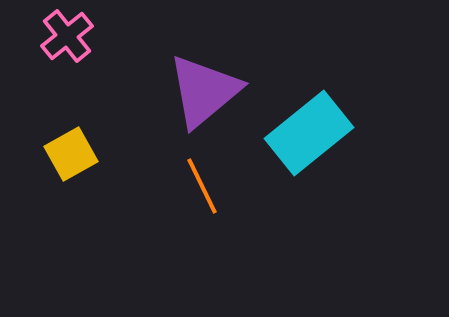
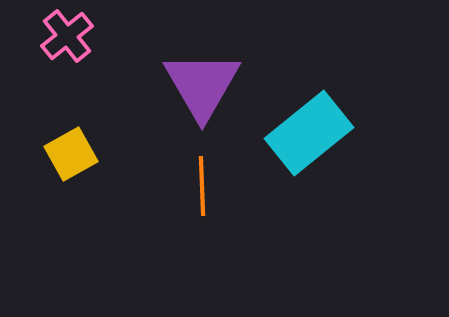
purple triangle: moved 2 px left, 6 px up; rotated 20 degrees counterclockwise
orange line: rotated 24 degrees clockwise
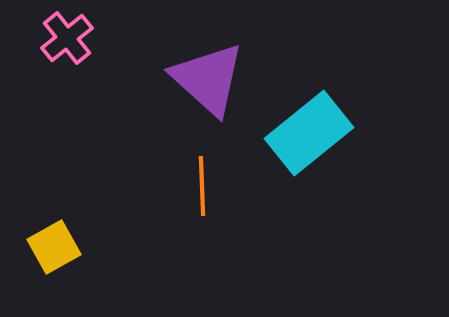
pink cross: moved 2 px down
purple triangle: moved 6 px right, 6 px up; rotated 18 degrees counterclockwise
yellow square: moved 17 px left, 93 px down
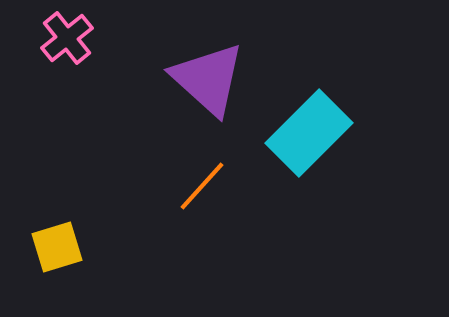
cyan rectangle: rotated 6 degrees counterclockwise
orange line: rotated 44 degrees clockwise
yellow square: moved 3 px right; rotated 12 degrees clockwise
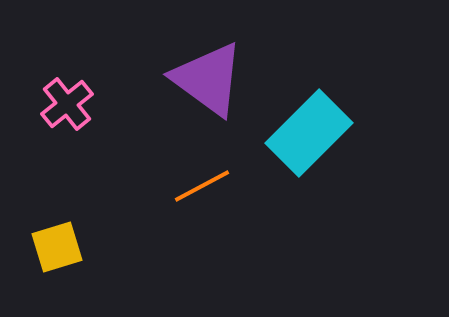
pink cross: moved 66 px down
purple triangle: rotated 6 degrees counterclockwise
orange line: rotated 20 degrees clockwise
